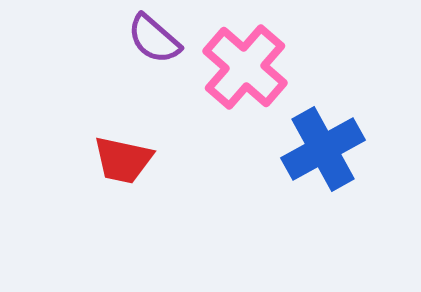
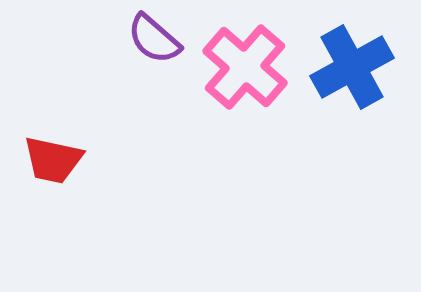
blue cross: moved 29 px right, 82 px up
red trapezoid: moved 70 px left
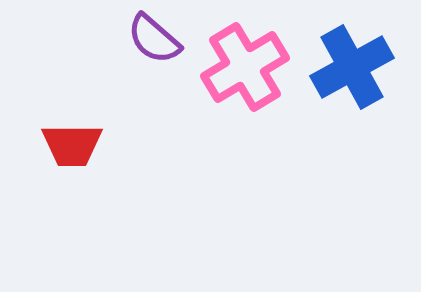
pink cross: rotated 18 degrees clockwise
red trapezoid: moved 19 px right, 15 px up; rotated 12 degrees counterclockwise
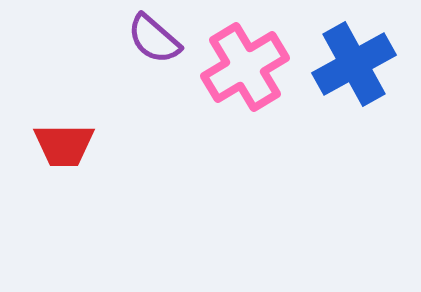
blue cross: moved 2 px right, 3 px up
red trapezoid: moved 8 px left
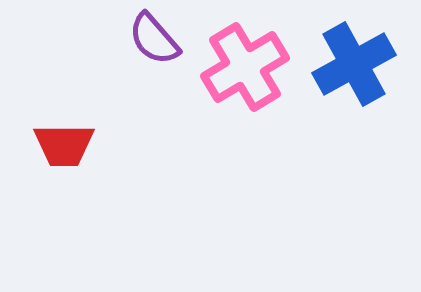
purple semicircle: rotated 8 degrees clockwise
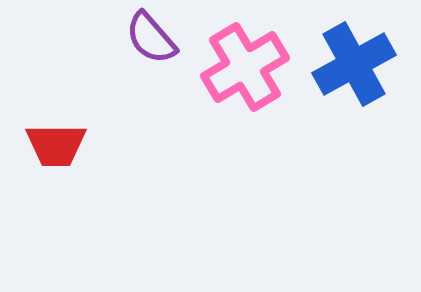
purple semicircle: moved 3 px left, 1 px up
red trapezoid: moved 8 px left
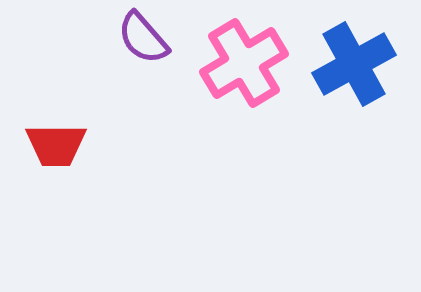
purple semicircle: moved 8 px left
pink cross: moved 1 px left, 4 px up
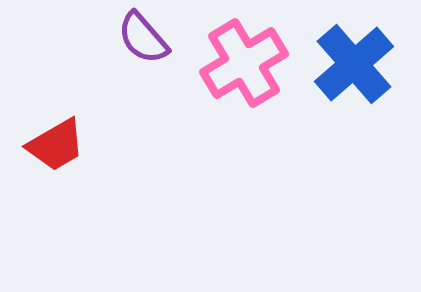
blue cross: rotated 12 degrees counterclockwise
red trapezoid: rotated 30 degrees counterclockwise
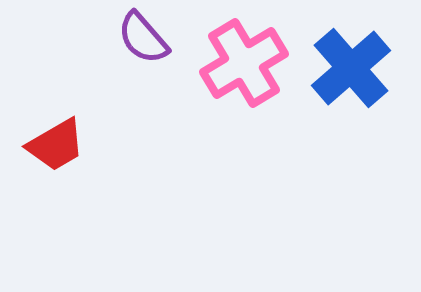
blue cross: moved 3 px left, 4 px down
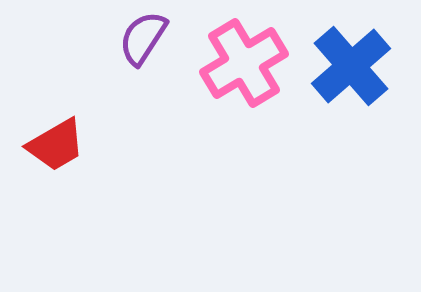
purple semicircle: rotated 74 degrees clockwise
blue cross: moved 2 px up
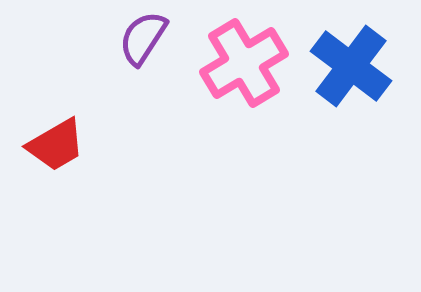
blue cross: rotated 12 degrees counterclockwise
